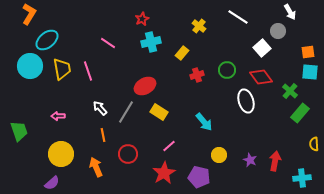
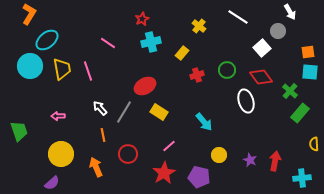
gray line at (126, 112): moved 2 px left
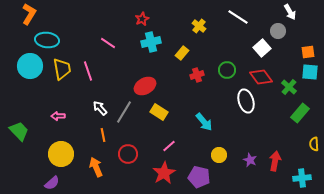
cyan ellipse at (47, 40): rotated 45 degrees clockwise
green cross at (290, 91): moved 1 px left, 4 px up
green trapezoid at (19, 131): rotated 25 degrees counterclockwise
